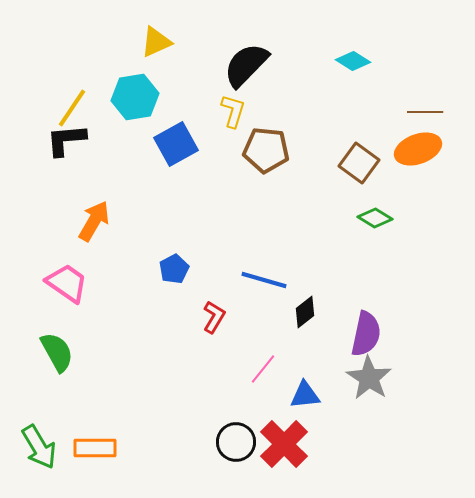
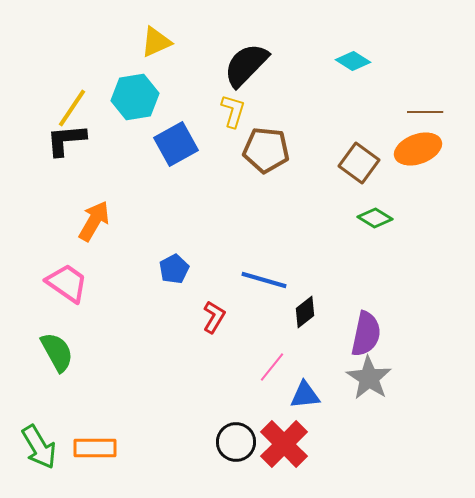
pink line: moved 9 px right, 2 px up
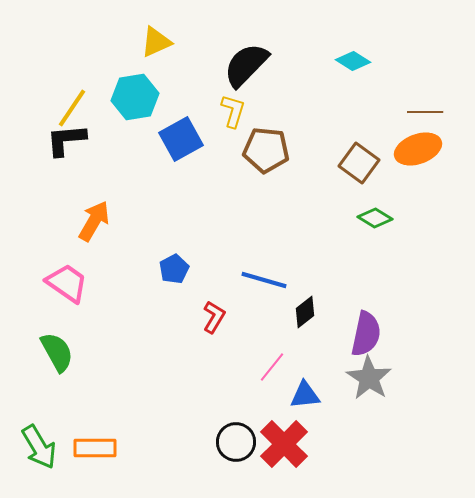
blue square: moved 5 px right, 5 px up
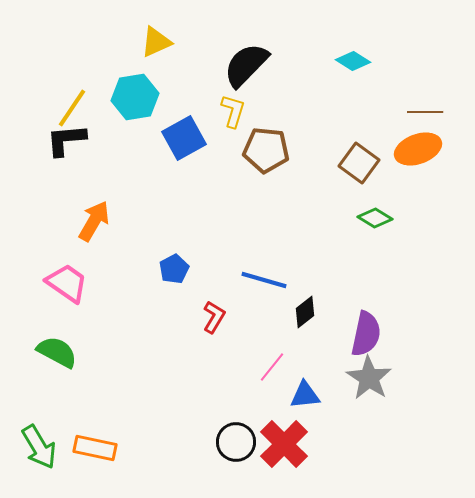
blue square: moved 3 px right, 1 px up
green semicircle: rotated 33 degrees counterclockwise
orange rectangle: rotated 12 degrees clockwise
